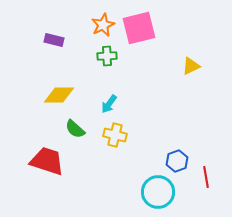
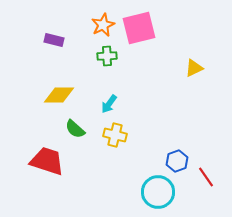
yellow triangle: moved 3 px right, 2 px down
red line: rotated 25 degrees counterclockwise
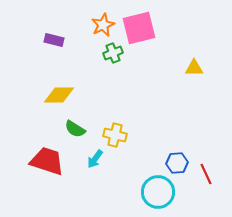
green cross: moved 6 px right, 3 px up; rotated 18 degrees counterclockwise
yellow triangle: rotated 24 degrees clockwise
cyan arrow: moved 14 px left, 55 px down
green semicircle: rotated 10 degrees counterclockwise
blue hexagon: moved 2 px down; rotated 15 degrees clockwise
red line: moved 3 px up; rotated 10 degrees clockwise
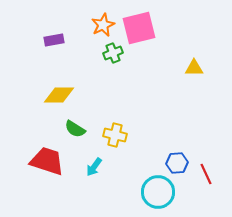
purple rectangle: rotated 24 degrees counterclockwise
cyan arrow: moved 1 px left, 8 px down
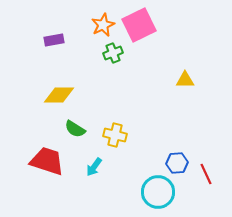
pink square: moved 3 px up; rotated 12 degrees counterclockwise
yellow triangle: moved 9 px left, 12 px down
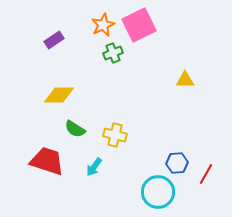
purple rectangle: rotated 24 degrees counterclockwise
red line: rotated 55 degrees clockwise
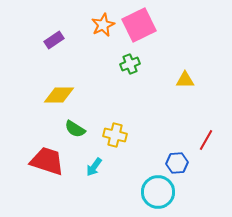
green cross: moved 17 px right, 11 px down
red line: moved 34 px up
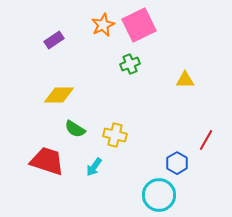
blue hexagon: rotated 25 degrees counterclockwise
cyan circle: moved 1 px right, 3 px down
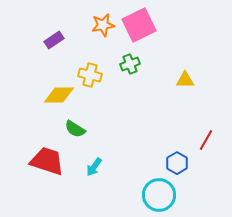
orange star: rotated 15 degrees clockwise
yellow cross: moved 25 px left, 60 px up
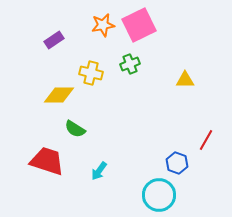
yellow cross: moved 1 px right, 2 px up
blue hexagon: rotated 10 degrees counterclockwise
cyan arrow: moved 5 px right, 4 px down
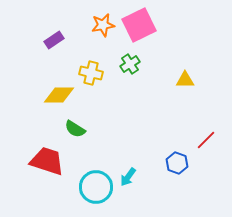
green cross: rotated 12 degrees counterclockwise
red line: rotated 15 degrees clockwise
cyan arrow: moved 29 px right, 6 px down
cyan circle: moved 63 px left, 8 px up
